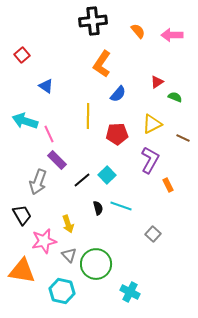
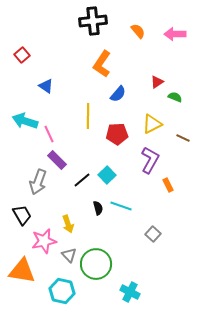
pink arrow: moved 3 px right, 1 px up
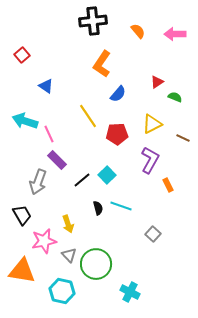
yellow line: rotated 35 degrees counterclockwise
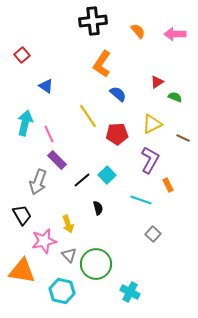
blue semicircle: rotated 90 degrees counterclockwise
cyan arrow: moved 2 px down; rotated 85 degrees clockwise
cyan line: moved 20 px right, 6 px up
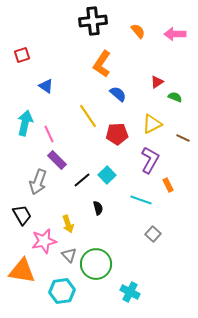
red square: rotated 21 degrees clockwise
cyan hexagon: rotated 20 degrees counterclockwise
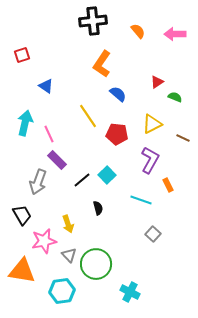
red pentagon: rotated 10 degrees clockwise
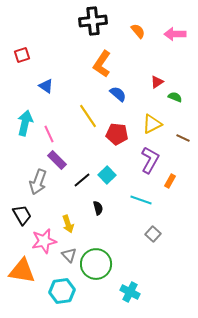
orange rectangle: moved 2 px right, 4 px up; rotated 56 degrees clockwise
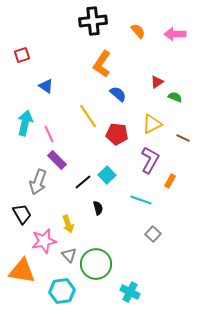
black line: moved 1 px right, 2 px down
black trapezoid: moved 1 px up
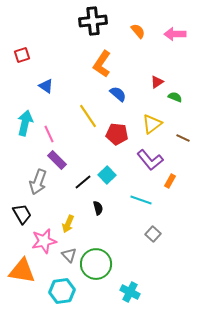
yellow triangle: rotated 10 degrees counterclockwise
purple L-shape: rotated 112 degrees clockwise
yellow arrow: rotated 42 degrees clockwise
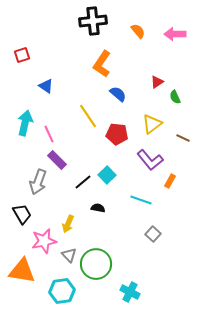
green semicircle: rotated 136 degrees counterclockwise
black semicircle: rotated 64 degrees counterclockwise
